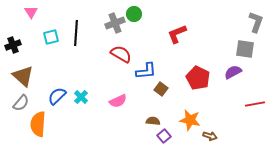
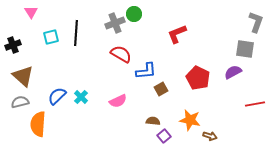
brown square: rotated 24 degrees clockwise
gray semicircle: moved 1 px left, 1 px up; rotated 144 degrees counterclockwise
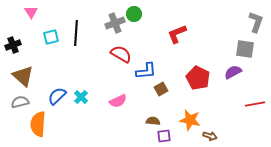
purple square: rotated 32 degrees clockwise
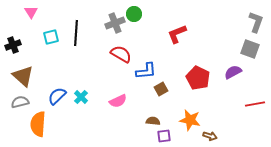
gray square: moved 5 px right; rotated 12 degrees clockwise
